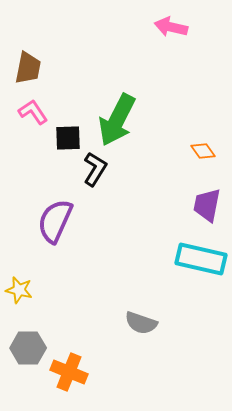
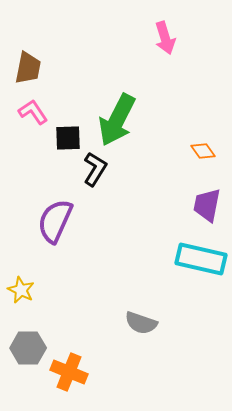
pink arrow: moved 6 px left, 11 px down; rotated 120 degrees counterclockwise
yellow star: moved 2 px right; rotated 12 degrees clockwise
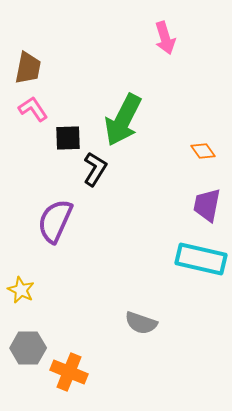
pink L-shape: moved 3 px up
green arrow: moved 6 px right
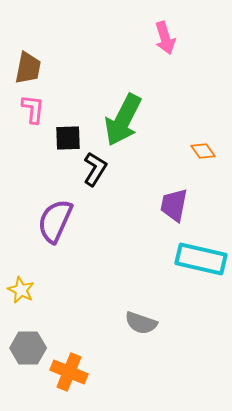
pink L-shape: rotated 40 degrees clockwise
purple trapezoid: moved 33 px left
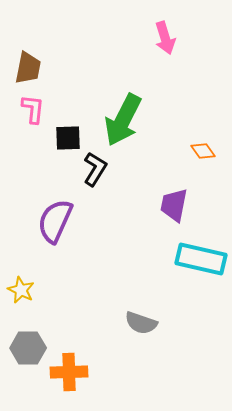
orange cross: rotated 24 degrees counterclockwise
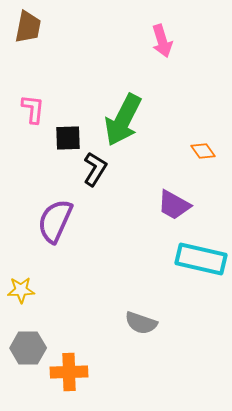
pink arrow: moved 3 px left, 3 px down
brown trapezoid: moved 41 px up
purple trapezoid: rotated 72 degrees counterclockwise
yellow star: rotated 28 degrees counterclockwise
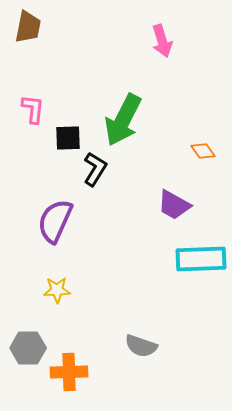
cyan rectangle: rotated 15 degrees counterclockwise
yellow star: moved 36 px right
gray semicircle: moved 23 px down
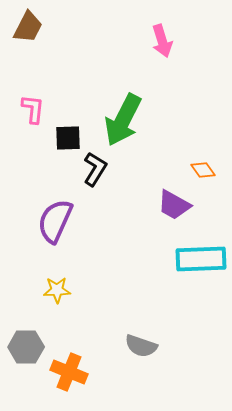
brown trapezoid: rotated 16 degrees clockwise
orange diamond: moved 19 px down
gray hexagon: moved 2 px left, 1 px up
orange cross: rotated 24 degrees clockwise
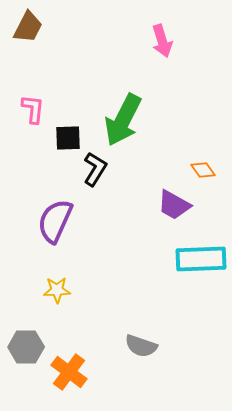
orange cross: rotated 15 degrees clockwise
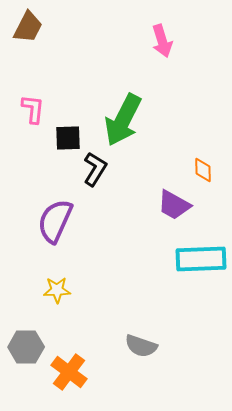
orange diamond: rotated 35 degrees clockwise
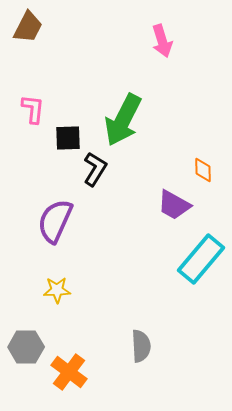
cyan rectangle: rotated 48 degrees counterclockwise
gray semicircle: rotated 112 degrees counterclockwise
